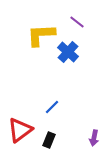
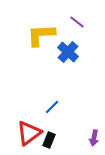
red triangle: moved 9 px right, 3 px down
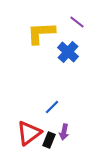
yellow L-shape: moved 2 px up
purple arrow: moved 30 px left, 6 px up
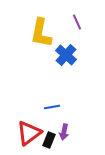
purple line: rotated 28 degrees clockwise
yellow L-shape: rotated 76 degrees counterclockwise
blue cross: moved 2 px left, 3 px down
blue line: rotated 35 degrees clockwise
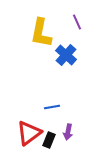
purple arrow: moved 4 px right
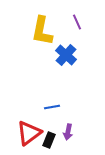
yellow L-shape: moved 1 px right, 2 px up
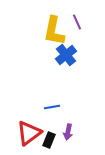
yellow L-shape: moved 12 px right
blue cross: rotated 10 degrees clockwise
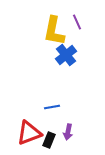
red triangle: rotated 16 degrees clockwise
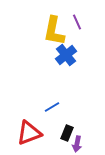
blue line: rotated 21 degrees counterclockwise
purple arrow: moved 9 px right, 12 px down
black rectangle: moved 18 px right, 7 px up
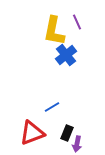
red triangle: moved 3 px right
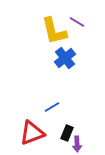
purple line: rotated 35 degrees counterclockwise
yellow L-shape: rotated 24 degrees counterclockwise
blue cross: moved 1 px left, 3 px down
purple arrow: rotated 14 degrees counterclockwise
